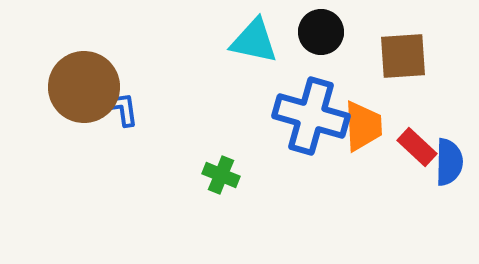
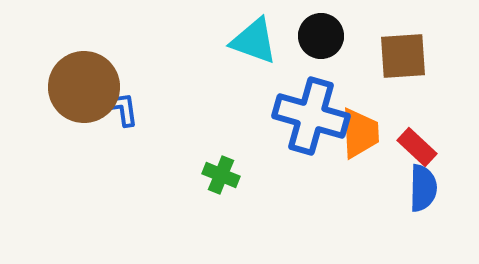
black circle: moved 4 px down
cyan triangle: rotated 8 degrees clockwise
orange trapezoid: moved 3 px left, 7 px down
blue semicircle: moved 26 px left, 26 px down
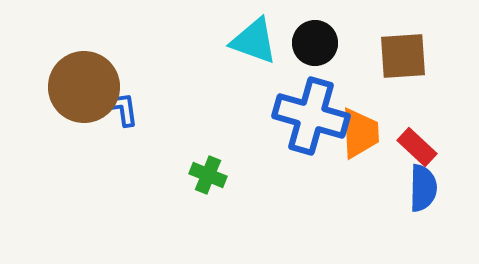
black circle: moved 6 px left, 7 px down
green cross: moved 13 px left
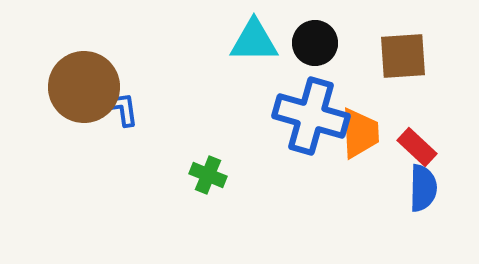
cyan triangle: rotated 20 degrees counterclockwise
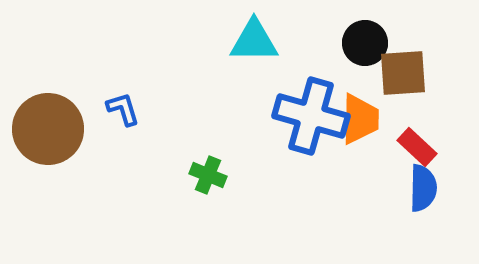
black circle: moved 50 px right
brown square: moved 17 px down
brown circle: moved 36 px left, 42 px down
blue L-shape: rotated 9 degrees counterclockwise
orange trapezoid: moved 14 px up; rotated 4 degrees clockwise
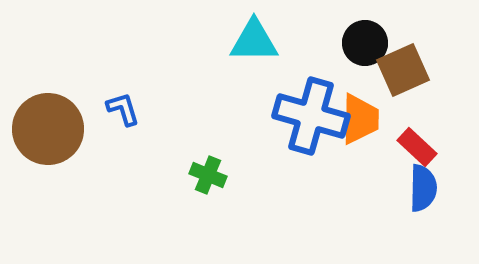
brown square: moved 3 px up; rotated 20 degrees counterclockwise
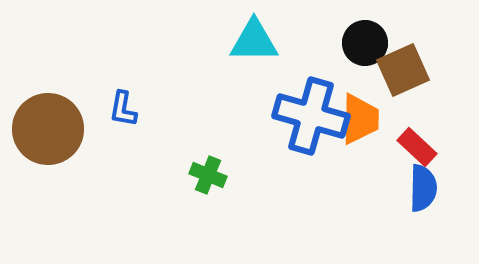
blue L-shape: rotated 153 degrees counterclockwise
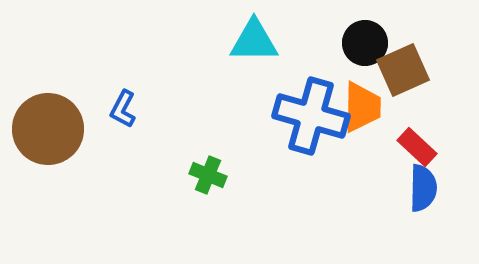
blue L-shape: rotated 18 degrees clockwise
orange trapezoid: moved 2 px right, 12 px up
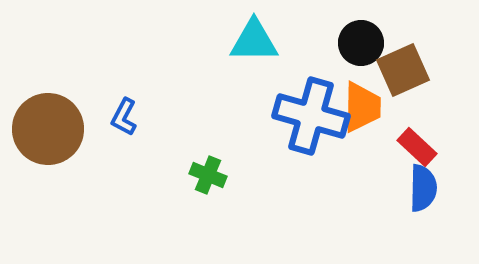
black circle: moved 4 px left
blue L-shape: moved 1 px right, 8 px down
